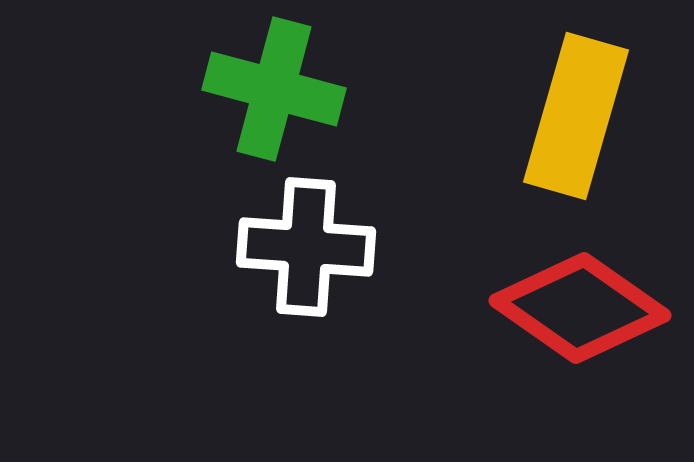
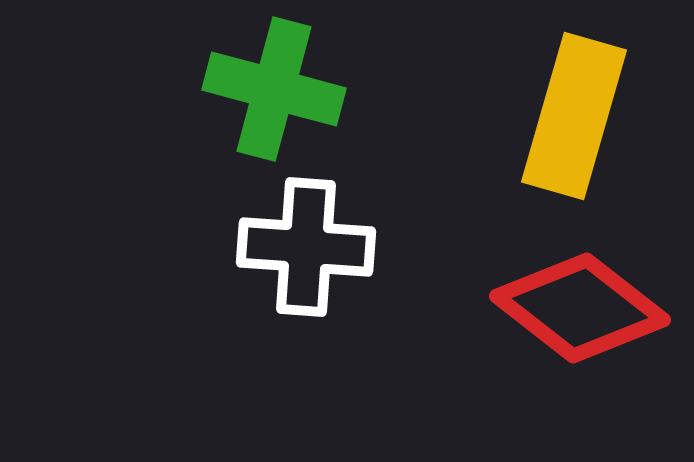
yellow rectangle: moved 2 px left
red diamond: rotated 3 degrees clockwise
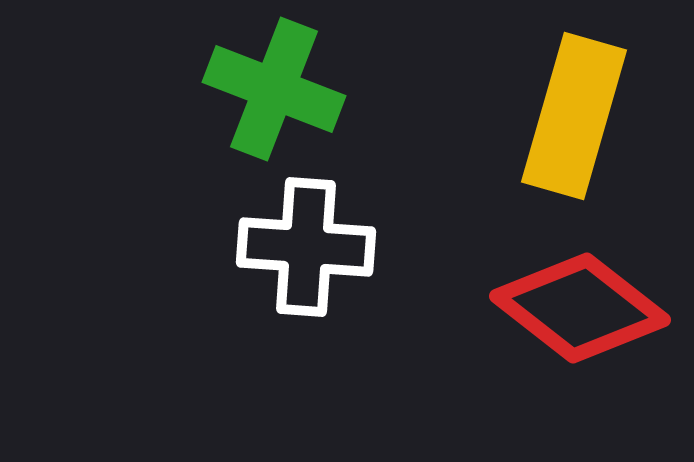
green cross: rotated 6 degrees clockwise
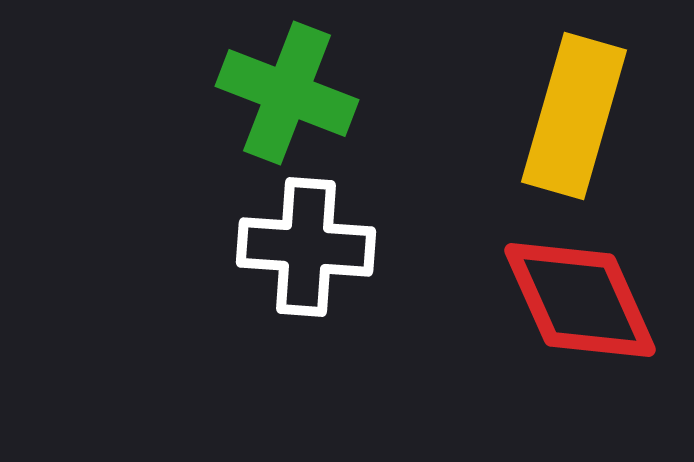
green cross: moved 13 px right, 4 px down
red diamond: moved 8 px up; rotated 28 degrees clockwise
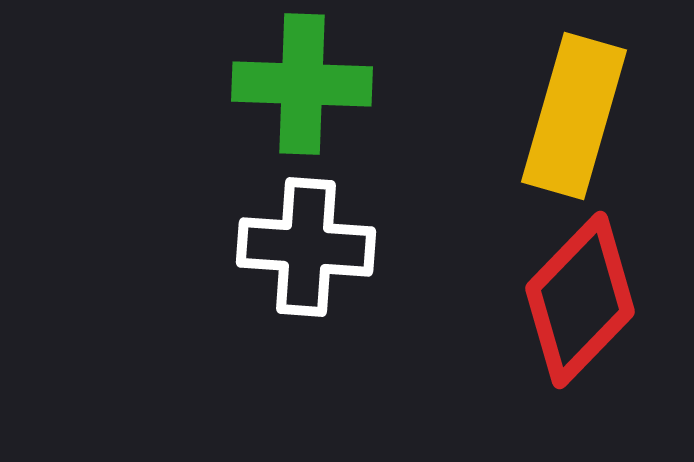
green cross: moved 15 px right, 9 px up; rotated 19 degrees counterclockwise
red diamond: rotated 68 degrees clockwise
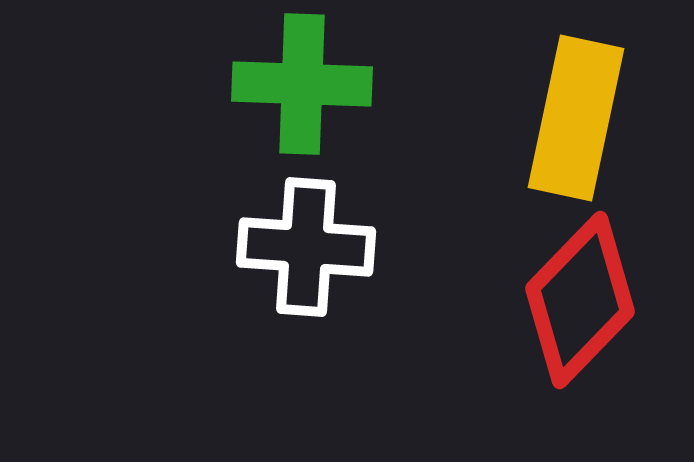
yellow rectangle: moved 2 px right, 2 px down; rotated 4 degrees counterclockwise
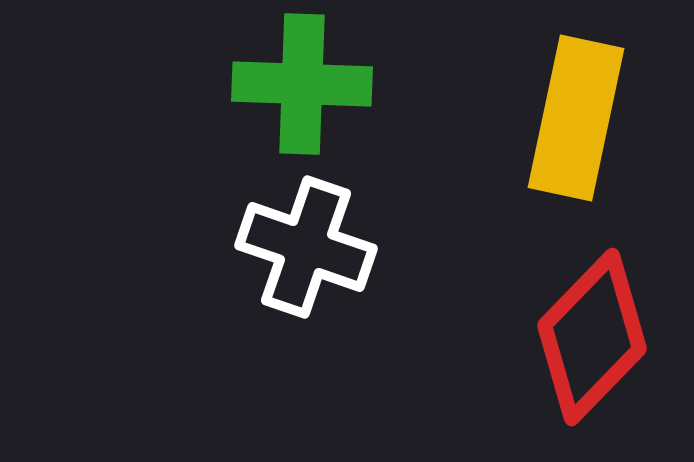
white cross: rotated 15 degrees clockwise
red diamond: moved 12 px right, 37 px down
